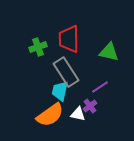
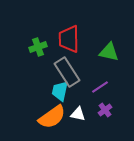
gray rectangle: moved 1 px right
purple cross: moved 15 px right, 4 px down
orange semicircle: moved 2 px right, 2 px down
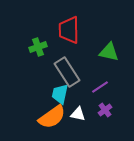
red trapezoid: moved 9 px up
cyan trapezoid: moved 3 px down
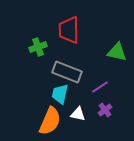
green triangle: moved 8 px right
gray rectangle: rotated 36 degrees counterclockwise
orange semicircle: moved 2 px left, 4 px down; rotated 32 degrees counterclockwise
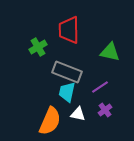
green cross: rotated 12 degrees counterclockwise
green triangle: moved 7 px left
cyan trapezoid: moved 7 px right, 2 px up
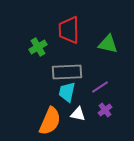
green triangle: moved 2 px left, 8 px up
gray rectangle: rotated 24 degrees counterclockwise
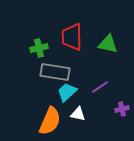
red trapezoid: moved 3 px right, 7 px down
green cross: moved 1 px right, 1 px down; rotated 18 degrees clockwise
gray rectangle: moved 12 px left; rotated 12 degrees clockwise
cyan trapezoid: rotated 35 degrees clockwise
purple cross: moved 17 px right, 1 px up; rotated 24 degrees clockwise
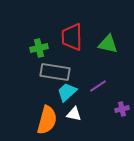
purple line: moved 2 px left, 1 px up
white triangle: moved 4 px left
orange semicircle: moved 3 px left, 1 px up; rotated 8 degrees counterclockwise
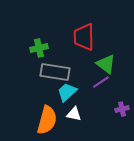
red trapezoid: moved 12 px right
green triangle: moved 2 px left, 20 px down; rotated 25 degrees clockwise
purple line: moved 3 px right, 4 px up
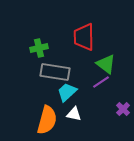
purple cross: moved 1 px right; rotated 32 degrees counterclockwise
